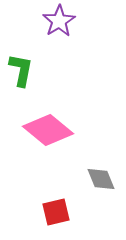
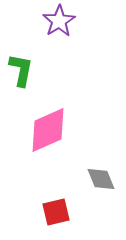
pink diamond: rotated 63 degrees counterclockwise
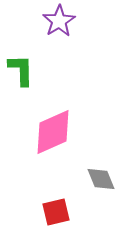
green L-shape: rotated 12 degrees counterclockwise
pink diamond: moved 5 px right, 2 px down
